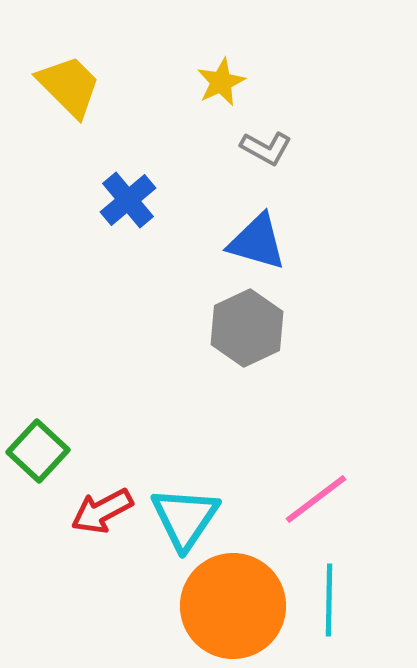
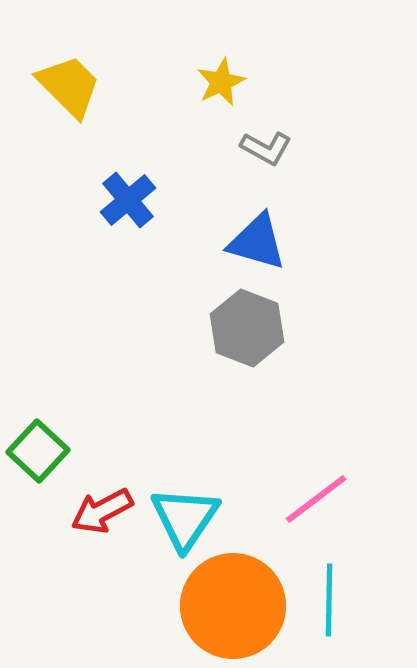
gray hexagon: rotated 14 degrees counterclockwise
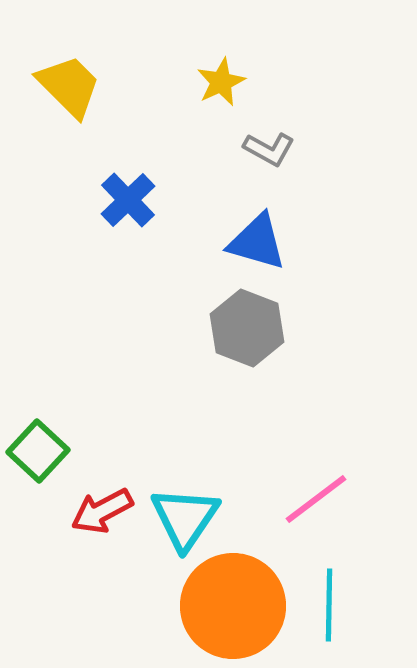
gray L-shape: moved 3 px right, 1 px down
blue cross: rotated 4 degrees counterclockwise
cyan line: moved 5 px down
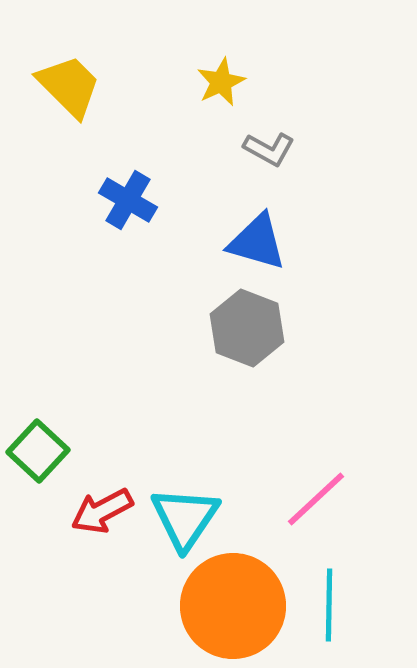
blue cross: rotated 16 degrees counterclockwise
pink line: rotated 6 degrees counterclockwise
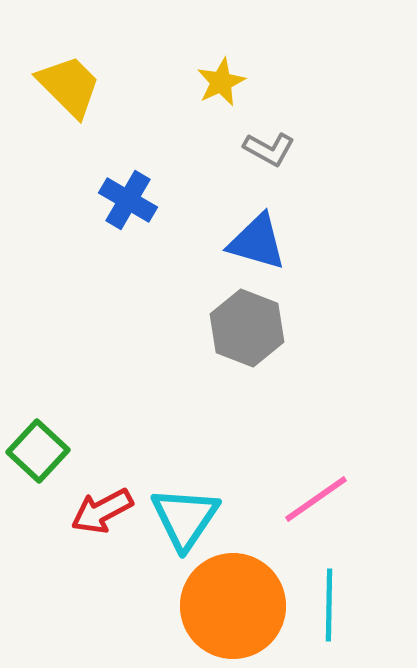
pink line: rotated 8 degrees clockwise
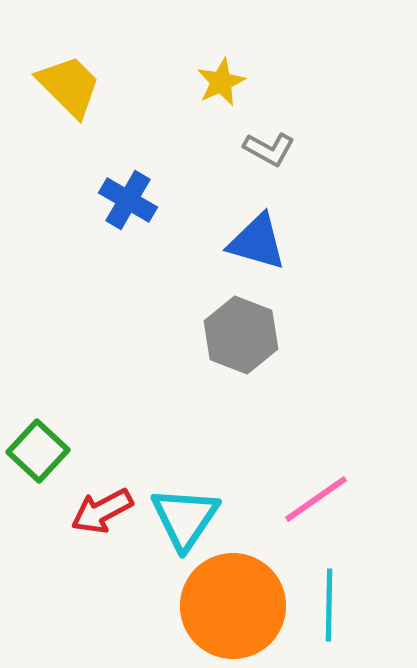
gray hexagon: moved 6 px left, 7 px down
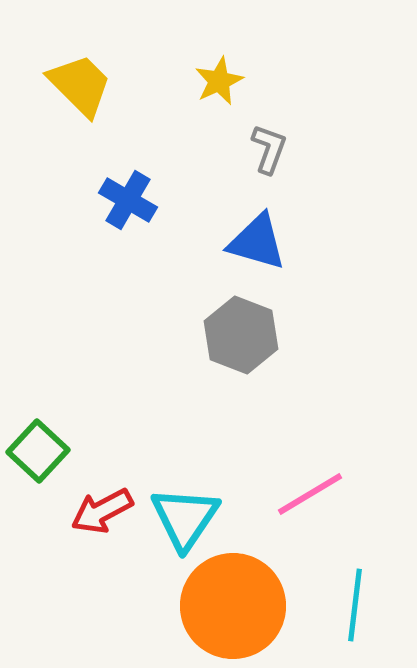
yellow star: moved 2 px left, 1 px up
yellow trapezoid: moved 11 px right, 1 px up
gray L-shape: rotated 99 degrees counterclockwise
pink line: moved 6 px left, 5 px up; rotated 4 degrees clockwise
cyan line: moved 26 px right; rotated 6 degrees clockwise
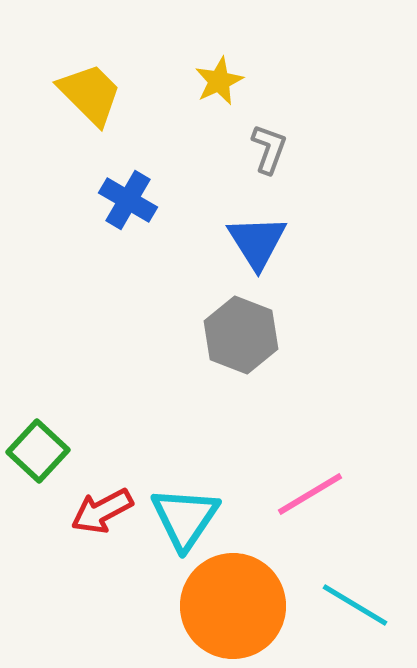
yellow trapezoid: moved 10 px right, 9 px down
blue triangle: rotated 42 degrees clockwise
cyan line: rotated 66 degrees counterclockwise
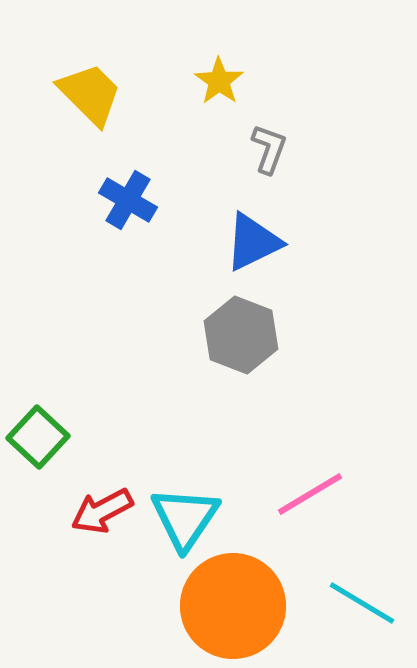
yellow star: rotated 12 degrees counterclockwise
blue triangle: moved 4 px left; rotated 36 degrees clockwise
green square: moved 14 px up
cyan line: moved 7 px right, 2 px up
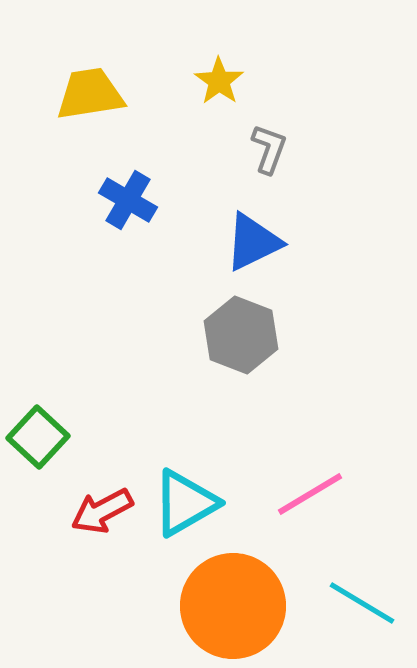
yellow trapezoid: rotated 54 degrees counterclockwise
cyan triangle: moved 15 px up; rotated 26 degrees clockwise
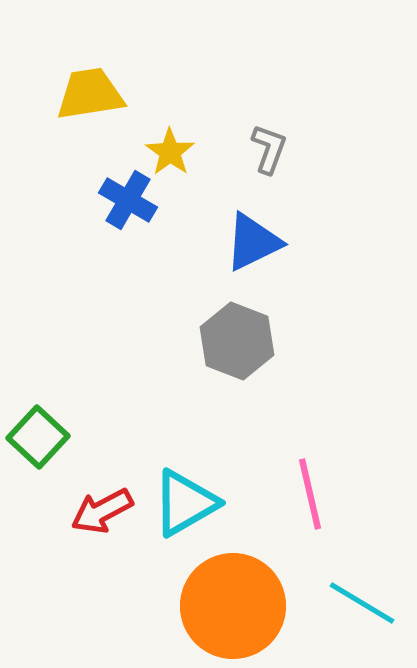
yellow star: moved 49 px left, 71 px down
gray hexagon: moved 4 px left, 6 px down
pink line: rotated 72 degrees counterclockwise
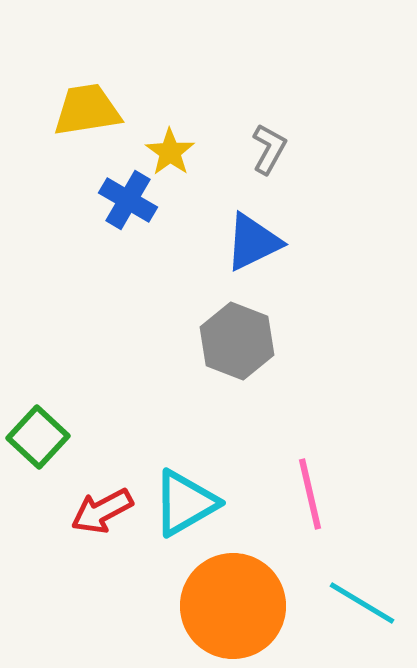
yellow trapezoid: moved 3 px left, 16 px down
gray L-shape: rotated 9 degrees clockwise
